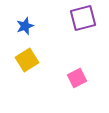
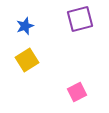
purple square: moved 3 px left, 1 px down
pink square: moved 14 px down
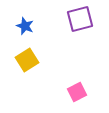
blue star: rotated 30 degrees counterclockwise
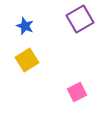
purple square: rotated 16 degrees counterclockwise
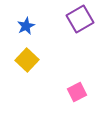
blue star: moved 1 px right; rotated 24 degrees clockwise
yellow square: rotated 15 degrees counterclockwise
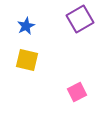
yellow square: rotated 30 degrees counterclockwise
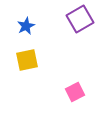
yellow square: rotated 25 degrees counterclockwise
pink square: moved 2 px left
